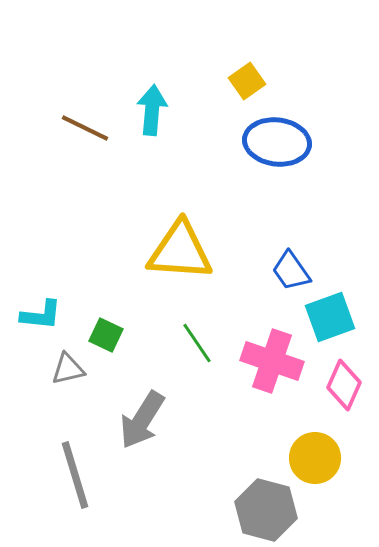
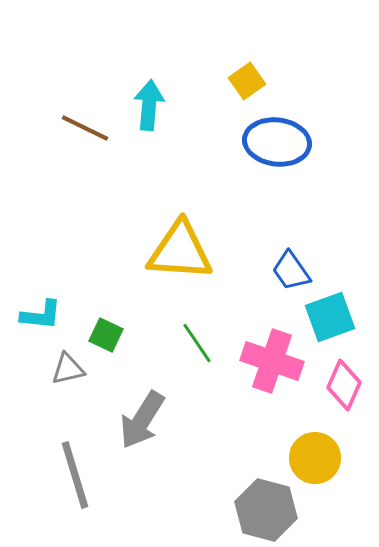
cyan arrow: moved 3 px left, 5 px up
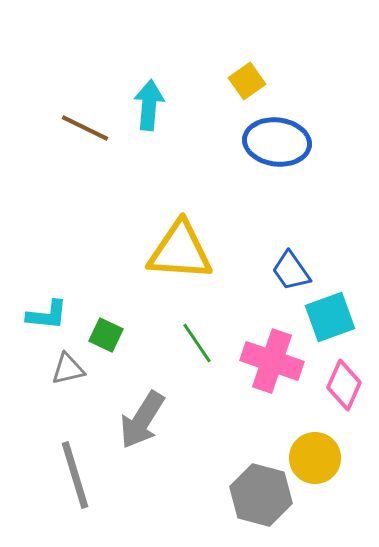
cyan L-shape: moved 6 px right
gray hexagon: moved 5 px left, 15 px up
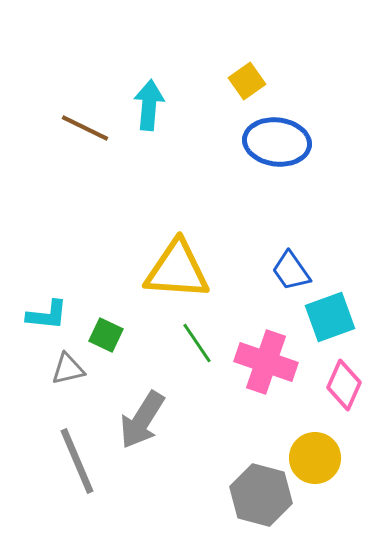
yellow triangle: moved 3 px left, 19 px down
pink cross: moved 6 px left, 1 px down
gray line: moved 2 px right, 14 px up; rotated 6 degrees counterclockwise
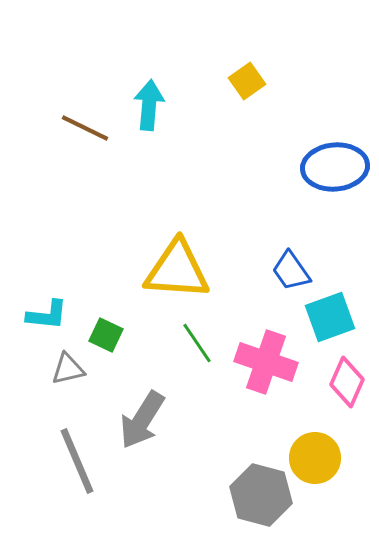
blue ellipse: moved 58 px right, 25 px down; rotated 12 degrees counterclockwise
pink diamond: moved 3 px right, 3 px up
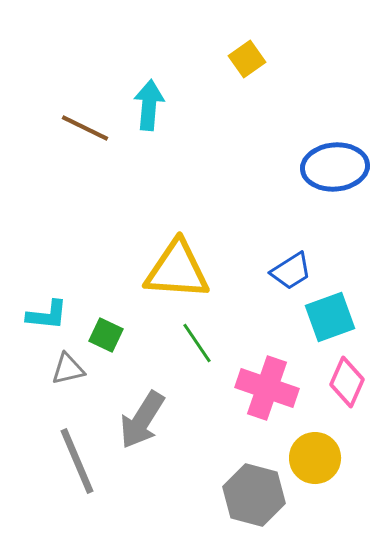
yellow square: moved 22 px up
blue trapezoid: rotated 87 degrees counterclockwise
pink cross: moved 1 px right, 26 px down
gray hexagon: moved 7 px left
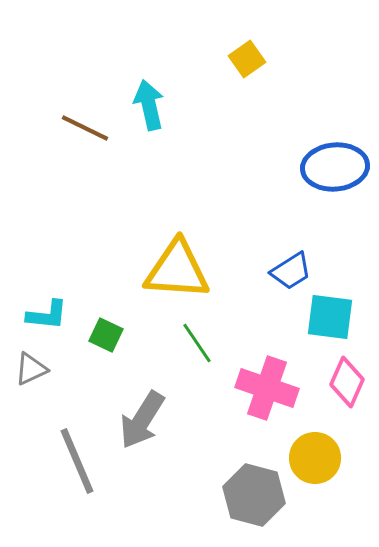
cyan arrow: rotated 18 degrees counterclockwise
cyan square: rotated 27 degrees clockwise
gray triangle: moved 37 px left; rotated 12 degrees counterclockwise
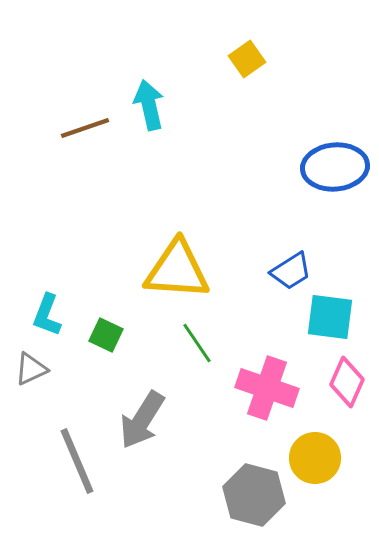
brown line: rotated 45 degrees counterclockwise
cyan L-shape: rotated 105 degrees clockwise
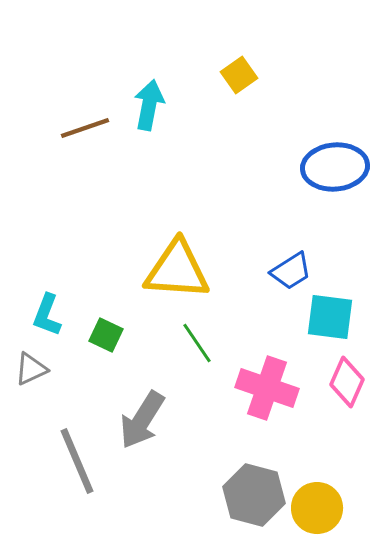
yellow square: moved 8 px left, 16 px down
cyan arrow: rotated 24 degrees clockwise
yellow circle: moved 2 px right, 50 px down
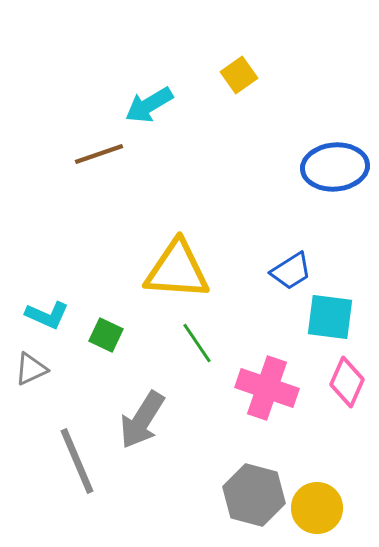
cyan arrow: rotated 132 degrees counterclockwise
brown line: moved 14 px right, 26 px down
cyan L-shape: rotated 87 degrees counterclockwise
